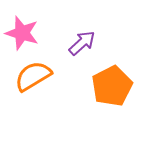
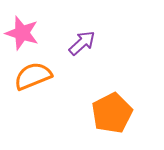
orange semicircle: rotated 9 degrees clockwise
orange pentagon: moved 27 px down
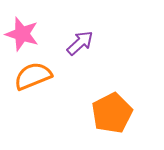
pink star: moved 1 px down
purple arrow: moved 2 px left
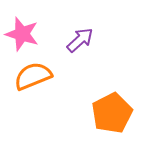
purple arrow: moved 3 px up
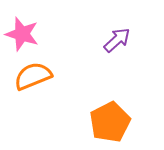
purple arrow: moved 37 px right
orange pentagon: moved 2 px left, 9 px down
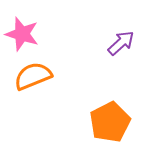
purple arrow: moved 4 px right, 3 px down
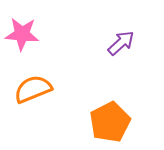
pink star: rotated 12 degrees counterclockwise
orange semicircle: moved 13 px down
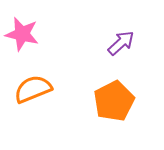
pink star: rotated 8 degrees clockwise
orange pentagon: moved 4 px right, 21 px up
